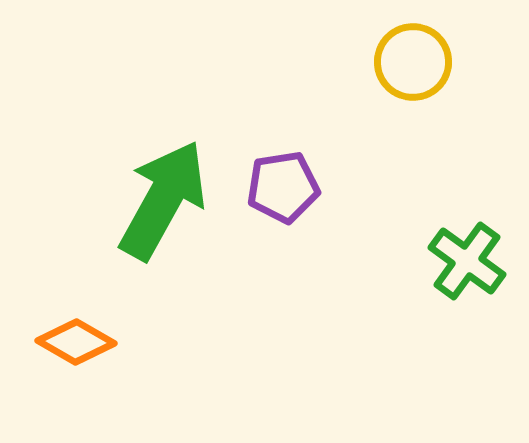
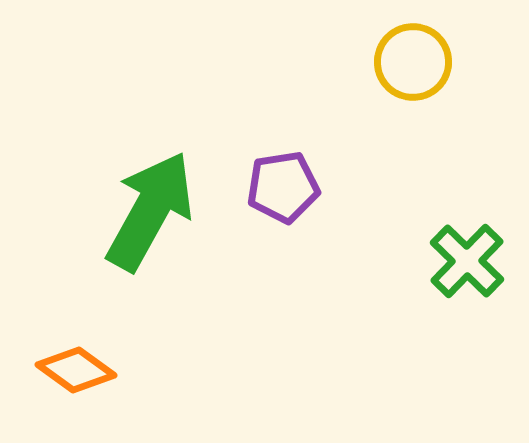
green arrow: moved 13 px left, 11 px down
green cross: rotated 8 degrees clockwise
orange diamond: moved 28 px down; rotated 6 degrees clockwise
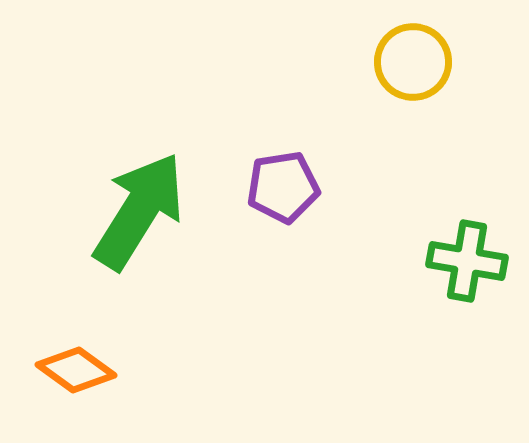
green arrow: moved 11 px left; rotated 3 degrees clockwise
green cross: rotated 34 degrees counterclockwise
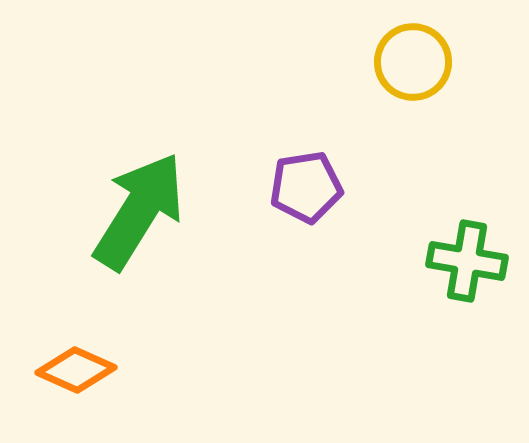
purple pentagon: moved 23 px right
orange diamond: rotated 12 degrees counterclockwise
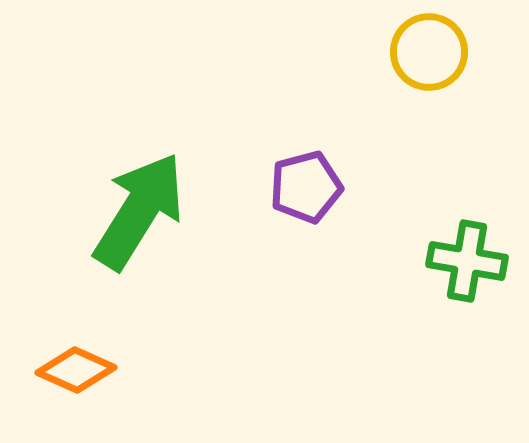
yellow circle: moved 16 px right, 10 px up
purple pentagon: rotated 6 degrees counterclockwise
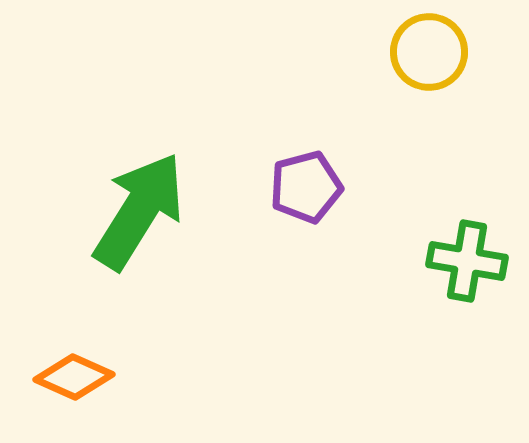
orange diamond: moved 2 px left, 7 px down
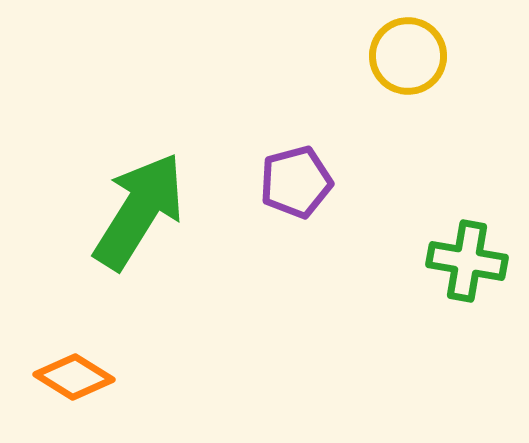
yellow circle: moved 21 px left, 4 px down
purple pentagon: moved 10 px left, 5 px up
orange diamond: rotated 8 degrees clockwise
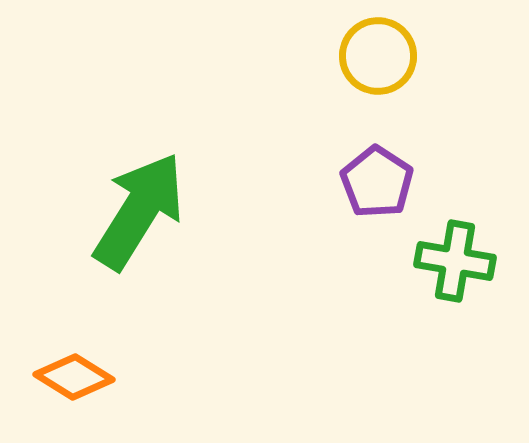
yellow circle: moved 30 px left
purple pentagon: moved 81 px right; rotated 24 degrees counterclockwise
green cross: moved 12 px left
